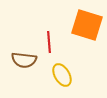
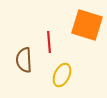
brown semicircle: rotated 80 degrees clockwise
yellow ellipse: rotated 55 degrees clockwise
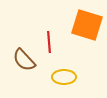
brown semicircle: rotated 40 degrees counterclockwise
yellow ellipse: moved 2 px right, 2 px down; rotated 65 degrees clockwise
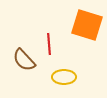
red line: moved 2 px down
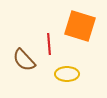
orange square: moved 7 px left, 1 px down
yellow ellipse: moved 3 px right, 3 px up
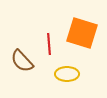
orange square: moved 2 px right, 7 px down
brown semicircle: moved 2 px left, 1 px down
